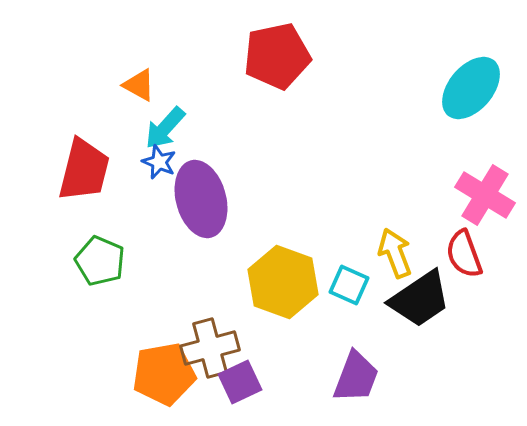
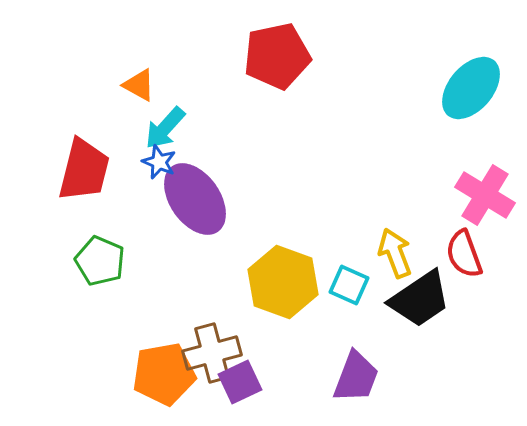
purple ellipse: moved 6 px left; rotated 20 degrees counterclockwise
brown cross: moved 2 px right, 5 px down
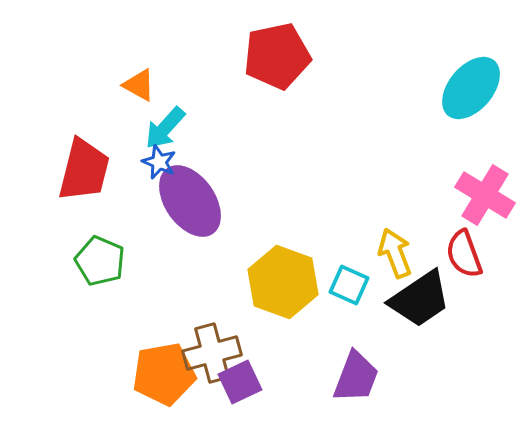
purple ellipse: moved 5 px left, 2 px down
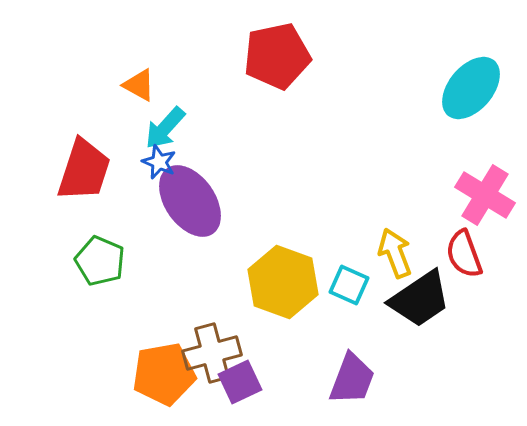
red trapezoid: rotated 4 degrees clockwise
purple trapezoid: moved 4 px left, 2 px down
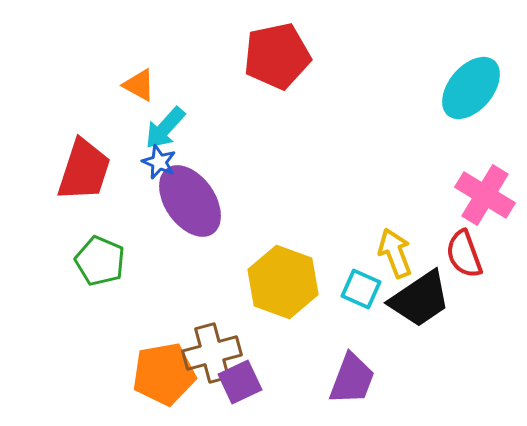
cyan square: moved 12 px right, 4 px down
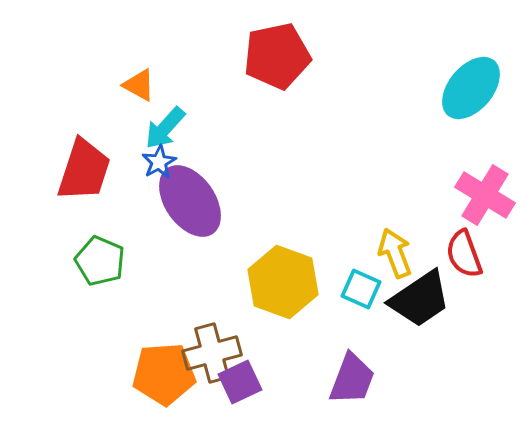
blue star: rotated 20 degrees clockwise
orange pentagon: rotated 6 degrees clockwise
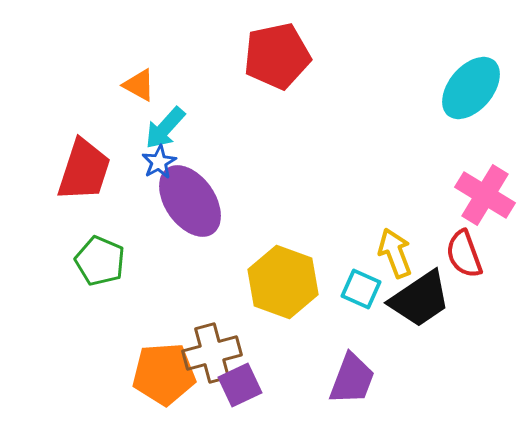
purple square: moved 3 px down
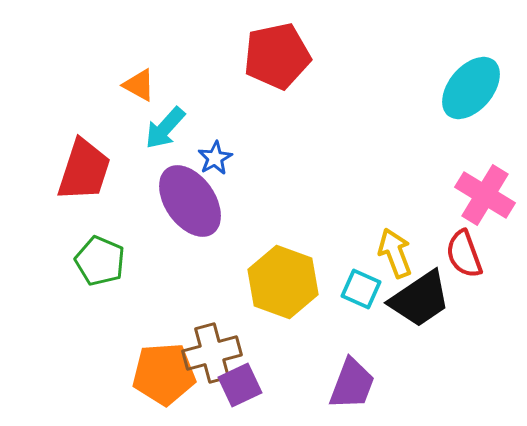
blue star: moved 56 px right, 4 px up
purple trapezoid: moved 5 px down
